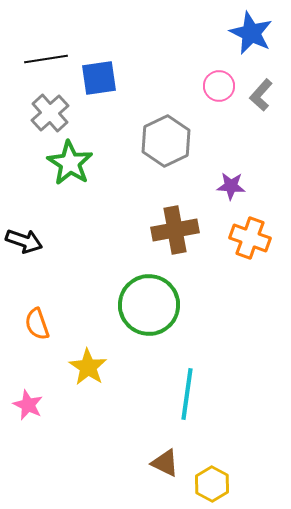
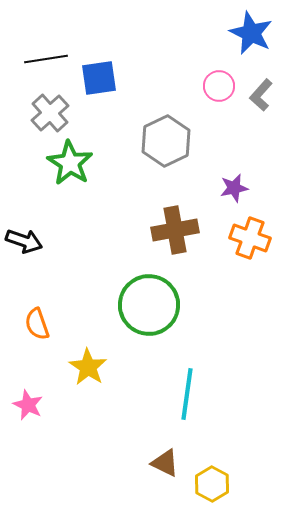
purple star: moved 3 px right, 2 px down; rotated 16 degrees counterclockwise
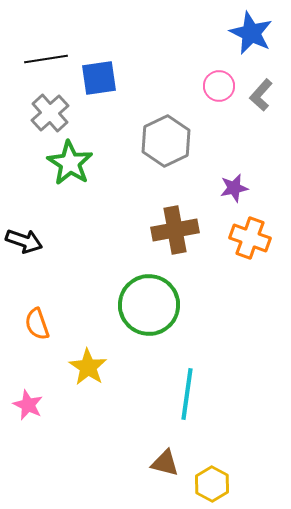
brown triangle: rotated 12 degrees counterclockwise
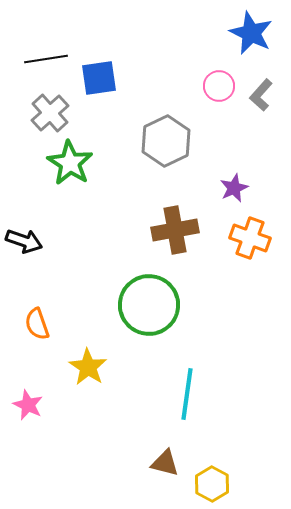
purple star: rotated 12 degrees counterclockwise
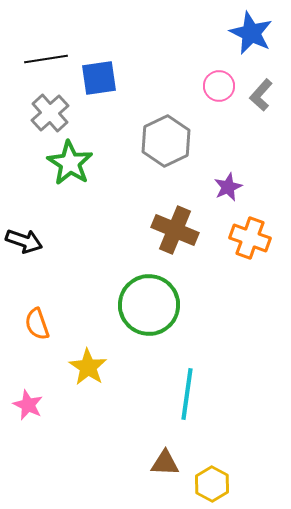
purple star: moved 6 px left, 1 px up
brown cross: rotated 33 degrees clockwise
brown triangle: rotated 12 degrees counterclockwise
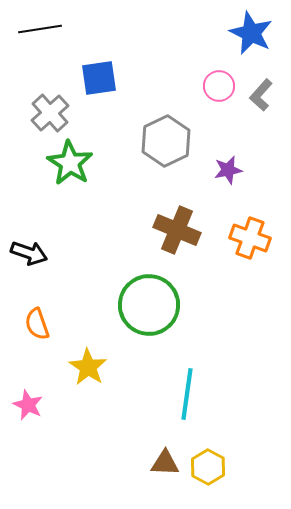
black line: moved 6 px left, 30 px up
purple star: moved 17 px up; rotated 12 degrees clockwise
brown cross: moved 2 px right
black arrow: moved 5 px right, 12 px down
yellow hexagon: moved 4 px left, 17 px up
